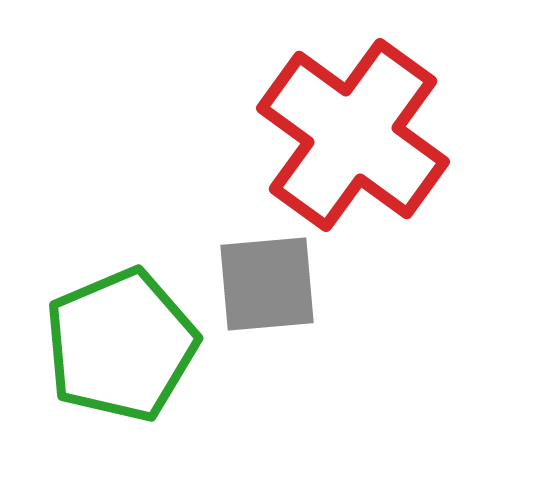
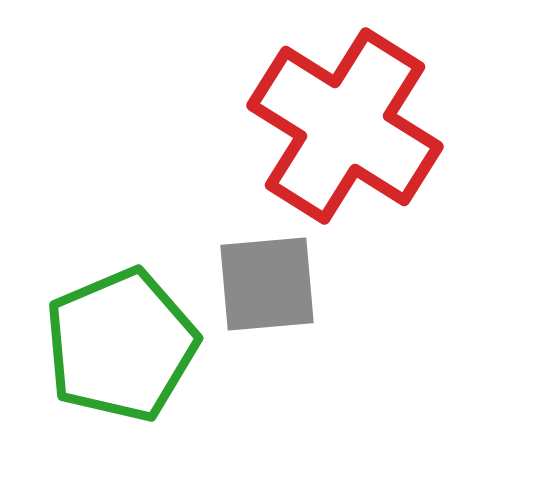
red cross: moved 8 px left, 9 px up; rotated 4 degrees counterclockwise
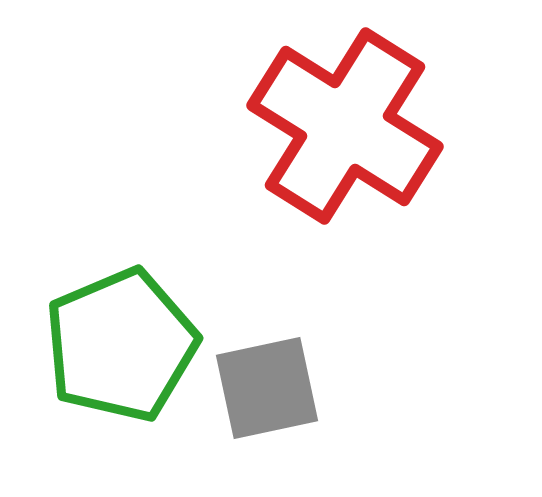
gray square: moved 104 px down; rotated 7 degrees counterclockwise
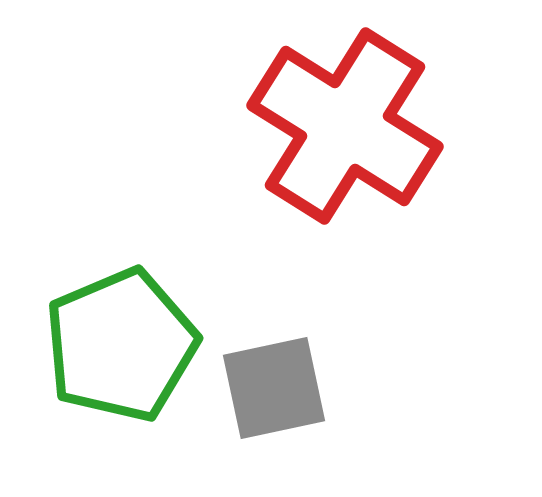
gray square: moved 7 px right
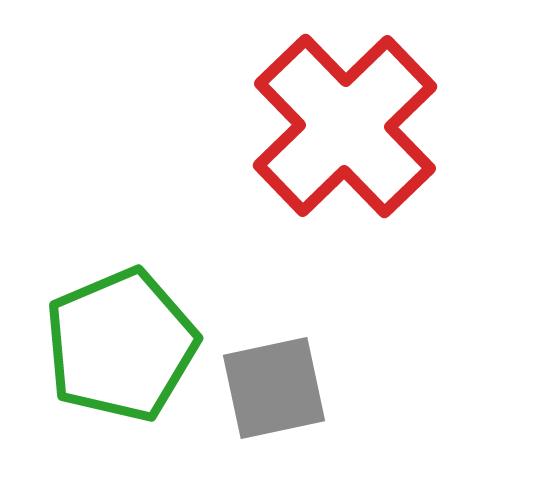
red cross: rotated 14 degrees clockwise
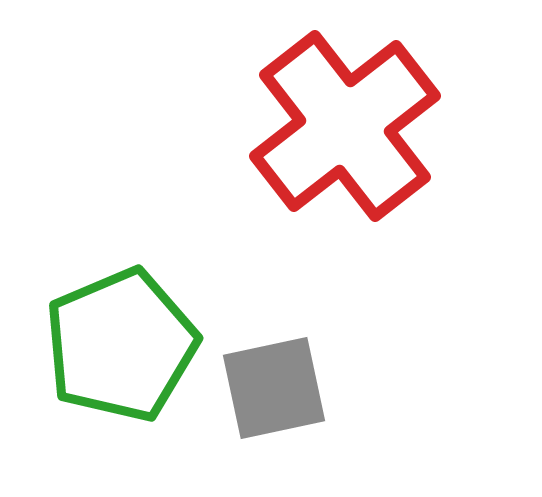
red cross: rotated 6 degrees clockwise
